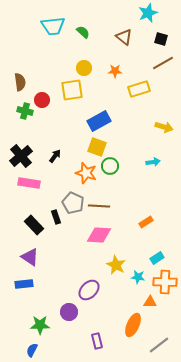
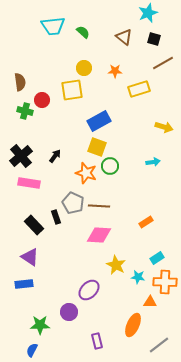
black square at (161, 39): moved 7 px left
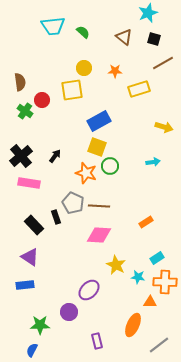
green cross at (25, 111): rotated 21 degrees clockwise
blue rectangle at (24, 284): moved 1 px right, 1 px down
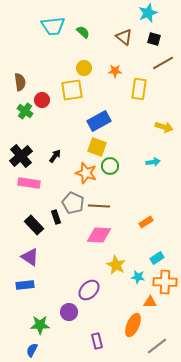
yellow rectangle at (139, 89): rotated 65 degrees counterclockwise
gray line at (159, 345): moved 2 px left, 1 px down
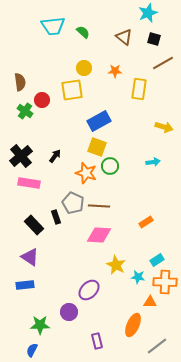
cyan rectangle at (157, 258): moved 2 px down
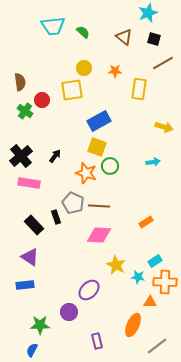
cyan rectangle at (157, 260): moved 2 px left, 1 px down
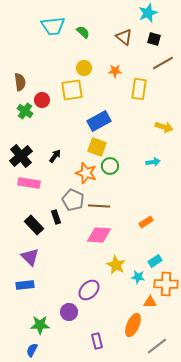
gray pentagon at (73, 203): moved 3 px up
purple triangle at (30, 257): rotated 12 degrees clockwise
orange cross at (165, 282): moved 1 px right, 2 px down
